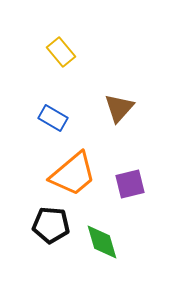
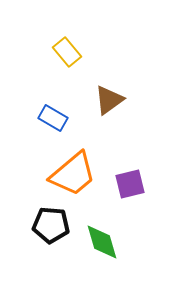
yellow rectangle: moved 6 px right
brown triangle: moved 10 px left, 8 px up; rotated 12 degrees clockwise
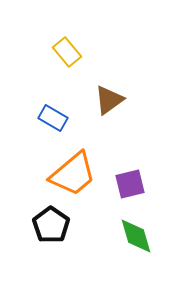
black pentagon: rotated 30 degrees clockwise
green diamond: moved 34 px right, 6 px up
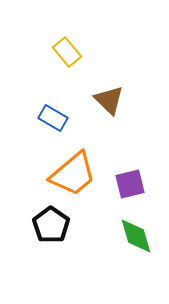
brown triangle: rotated 40 degrees counterclockwise
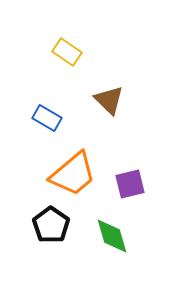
yellow rectangle: rotated 16 degrees counterclockwise
blue rectangle: moved 6 px left
green diamond: moved 24 px left
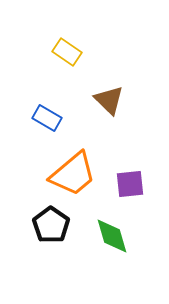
purple square: rotated 8 degrees clockwise
